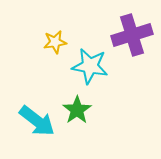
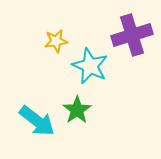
yellow star: moved 1 px right, 1 px up
cyan star: rotated 15 degrees clockwise
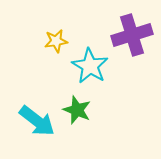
cyan star: rotated 6 degrees clockwise
green star: rotated 16 degrees counterclockwise
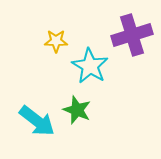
yellow star: rotated 10 degrees clockwise
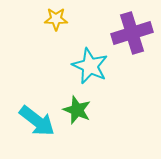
purple cross: moved 2 px up
yellow star: moved 22 px up
cyan star: rotated 6 degrees counterclockwise
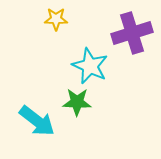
green star: moved 8 px up; rotated 20 degrees counterclockwise
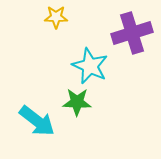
yellow star: moved 2 px up
